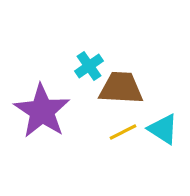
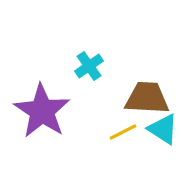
brown trapezoid: moved 26 px right, 10 px down
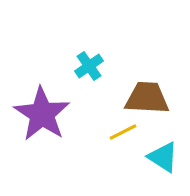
purple star: moved 3 px down
cyan triangle: moved 28 px down
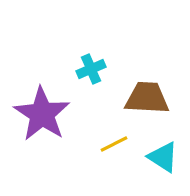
cyan cross: moved 2 px right, 3 px down; rotated 12 degrees clockwise
yellow line: moved 9 px left, 12 px down
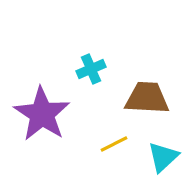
cyan triangle: rotated 44 degrees clockwise
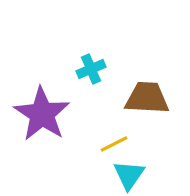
cyan triangle: moved 34 px left, 18 px down; rotated 12 degrees counterclockwise
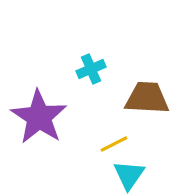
purple star: moved 3 px left, 3 px down
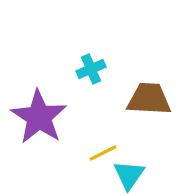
brown trapezoid: moved 2 px right, 1 px down
yellow line: moved 11 px left, 9 px down
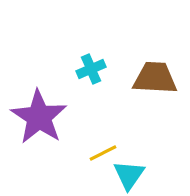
brown trapezoid: moved 6 px right, 21 px up
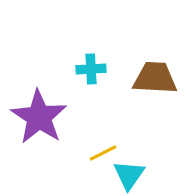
cyan cross: rotated 20 degrees clockwise
